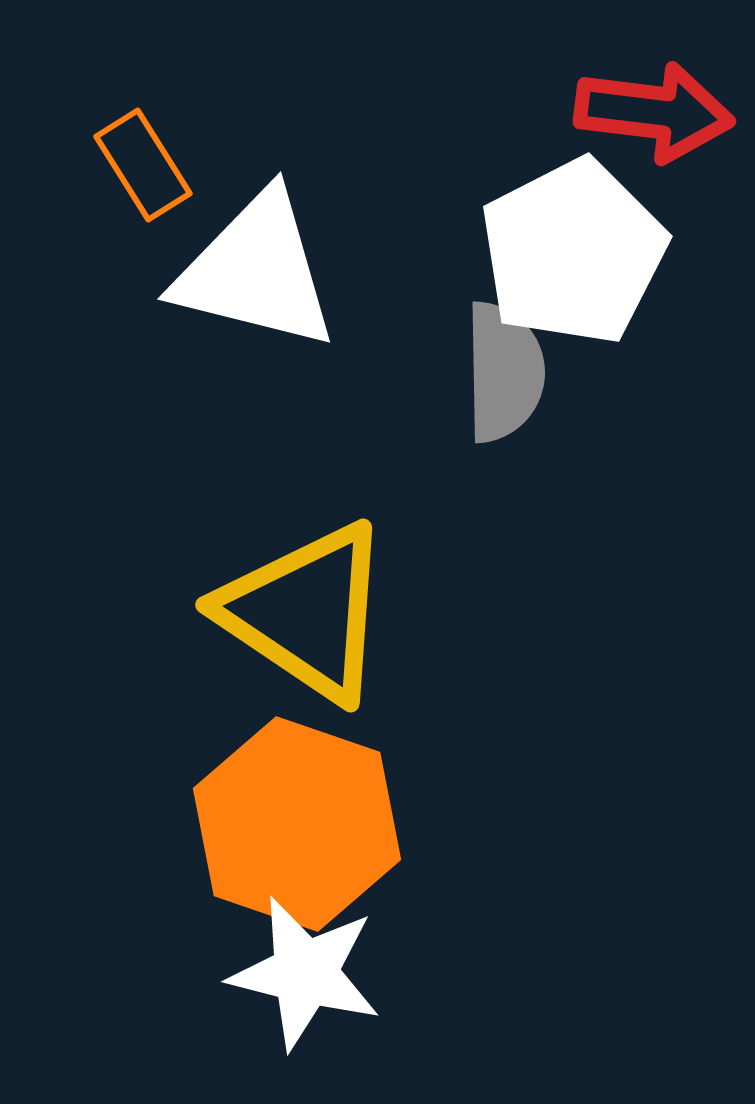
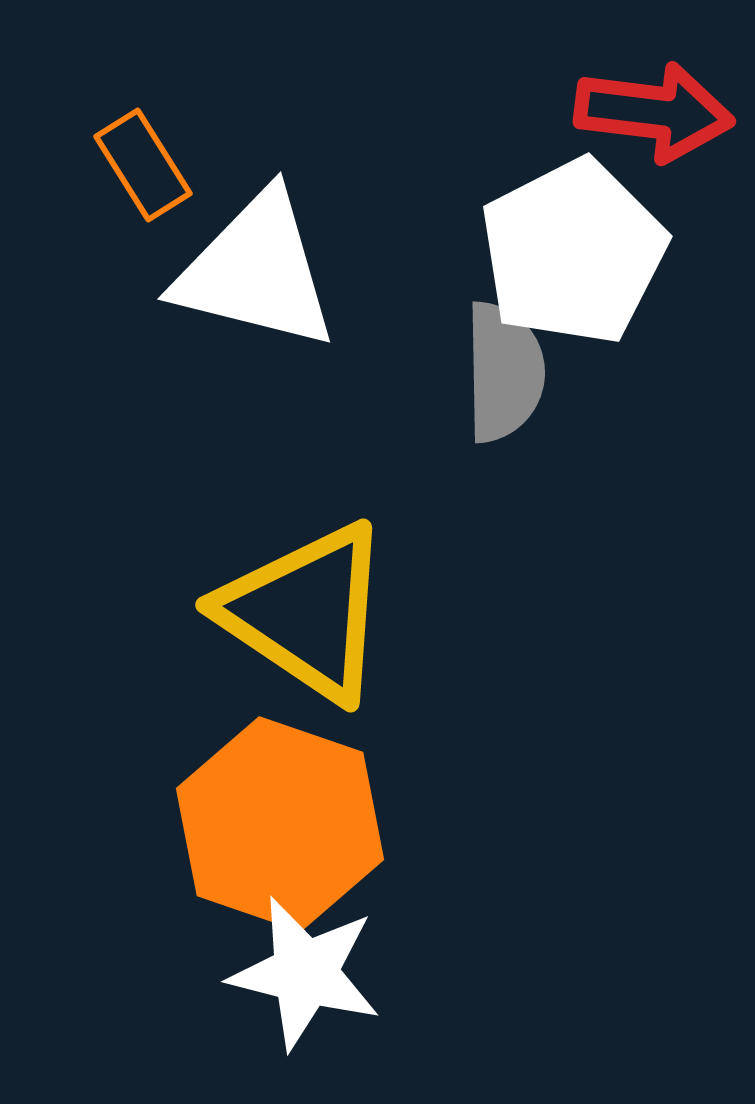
orange hexagon: moved 17 px left
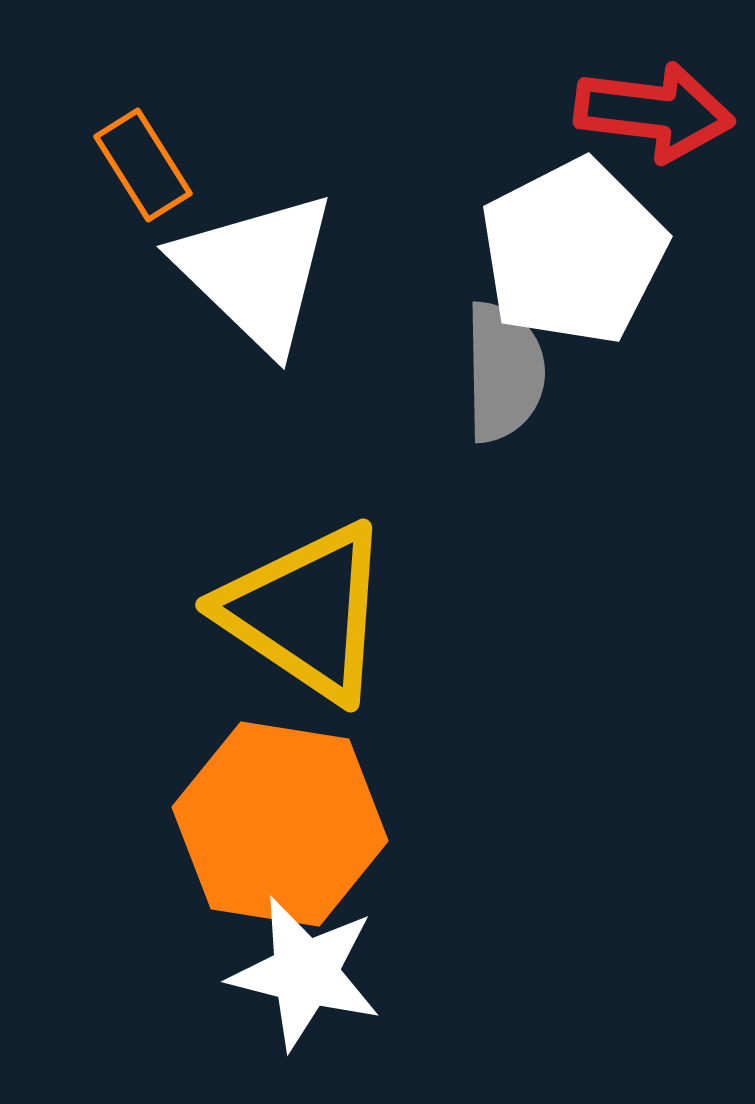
white triangle: rotated 30 degrees clockwise
orange hexagon: rotated 10 degrees counterclockwise
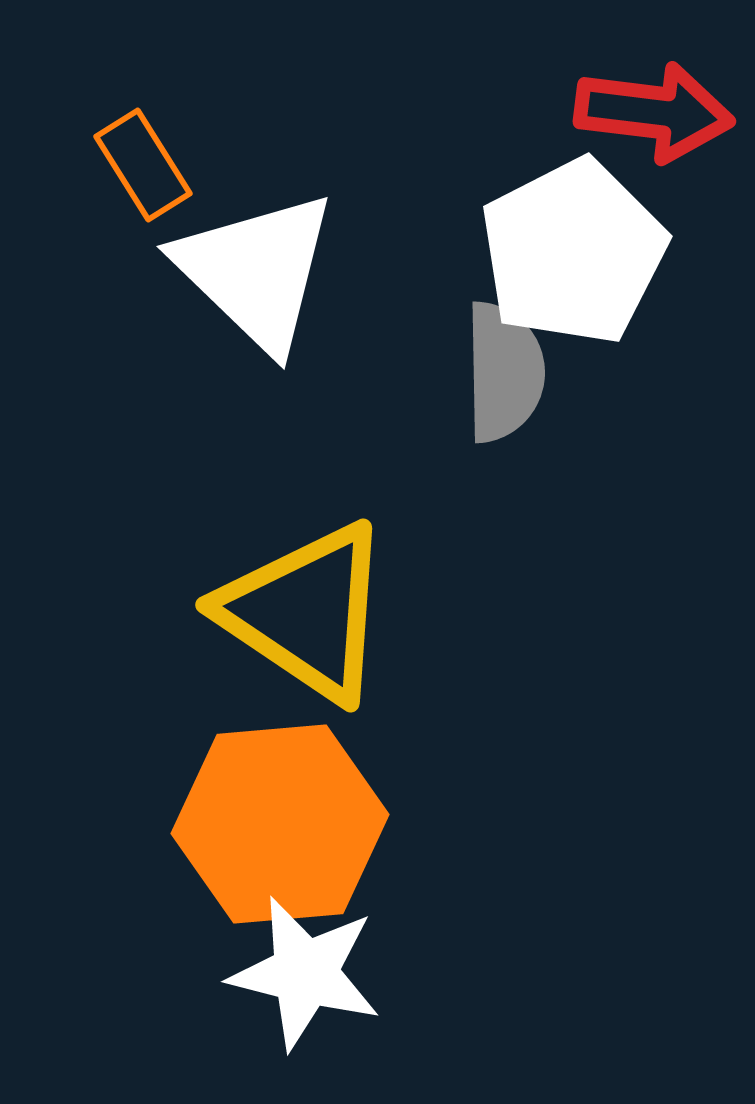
orange hexagon: rotated 14 degrees counterclockwise
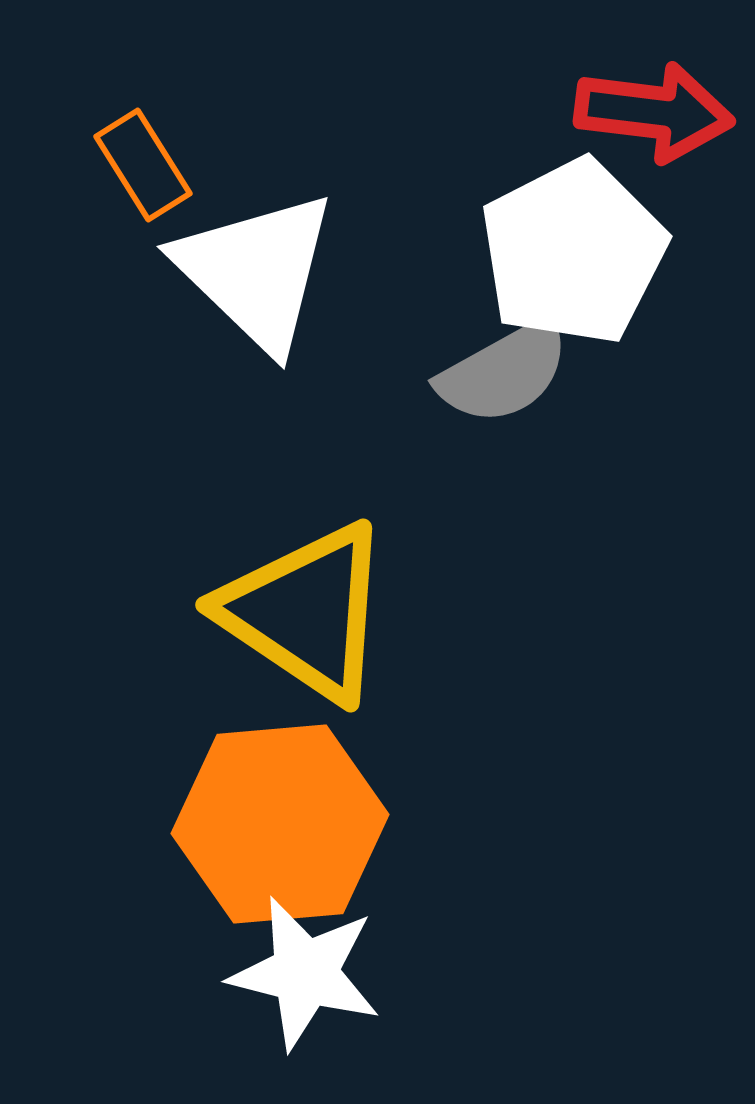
gray semicircle: rotated 62 degrees clockwise
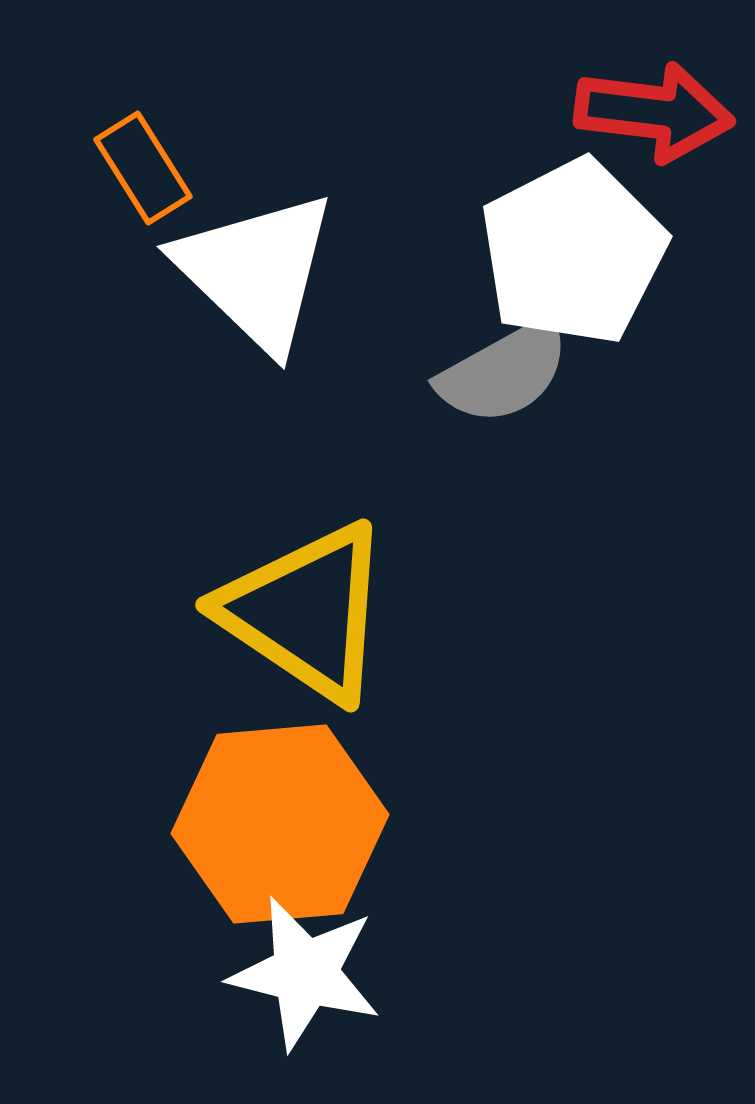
orange rectangle: moved 3 px down
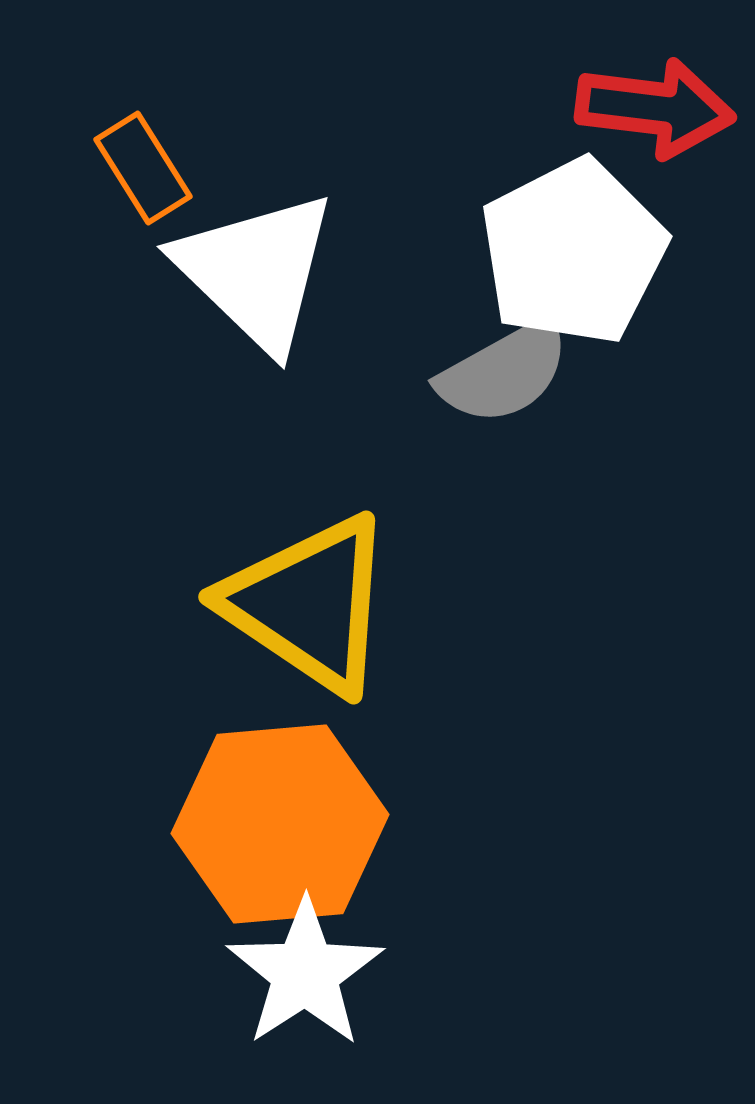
red arrow: moved 1 px right, 4 px up
yellow triangle: moved 3 px right, 8 px up
white star: rotated 25 degrees clockwise
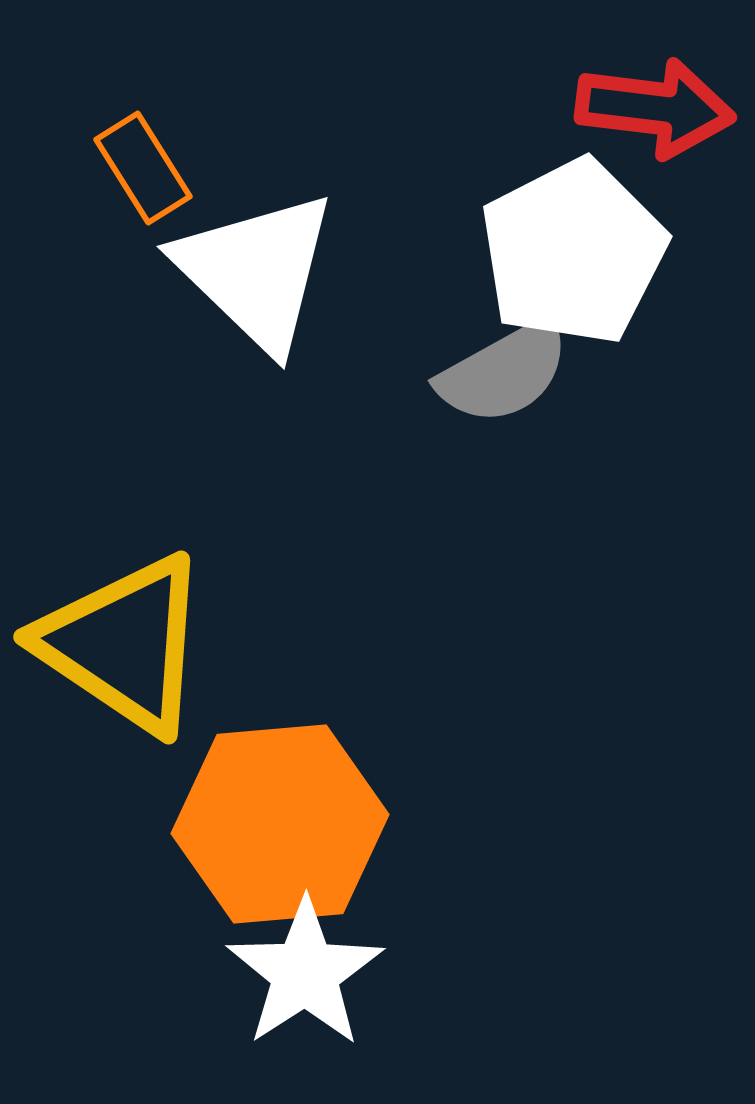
yellow triangle: moved 185 px left, 40 px down
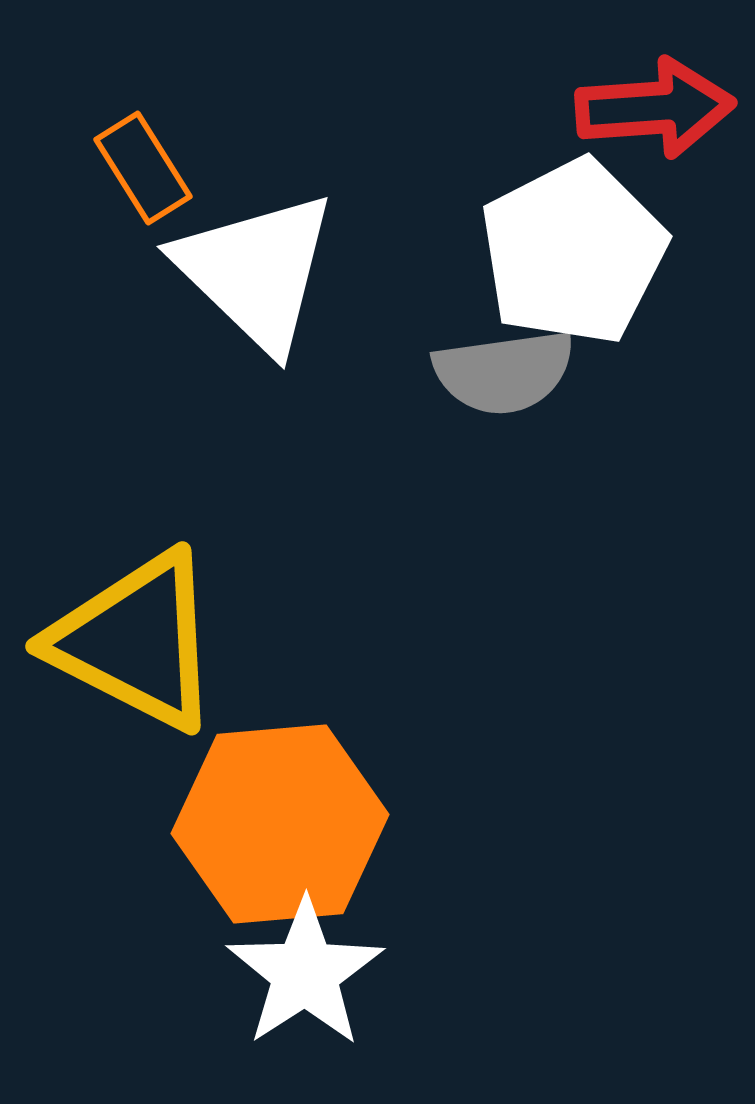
red arrow: rotated 11 degrees counterclockwise
gray semicircle: rotated 21 degrees clockwise
yellow triangle: moved 12 px right, 3 px up; rotated 7 degrees counterclockwise
